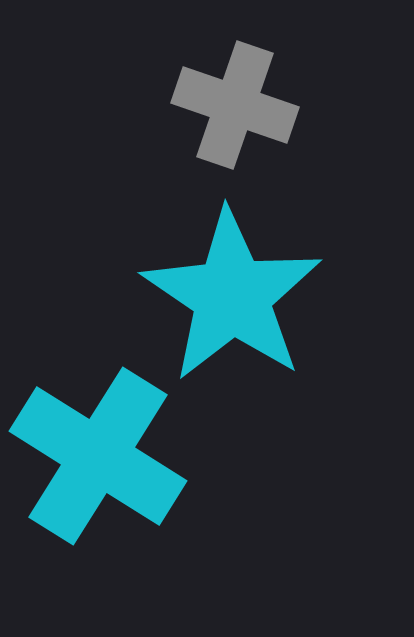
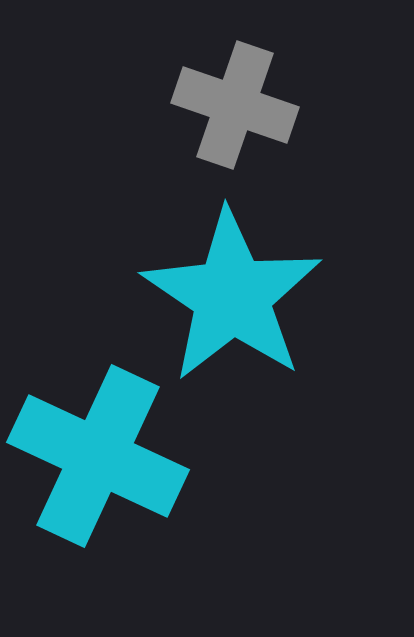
cyan cross: rotated 7 degrees counterclockwise
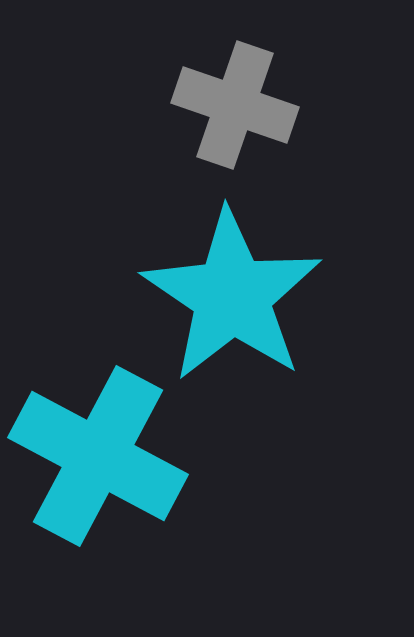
cyan cross: rotated 3 degrees clockwise
